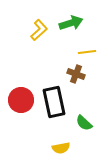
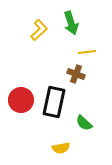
green arrow: rotated 90 degrees clockwise
black rectangle: rotated 24 degrees clockwise
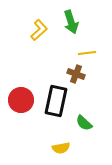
green arrow: moved 1 px up
yellow line: moved 1 px down
black rectangle: moved 2 px right, 1 px up
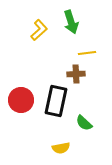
brown cross: rotated 24 degrees counterclockwise
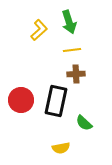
green arrow: moved 2 px left
yellow line: moved 15 px left, 3 px up
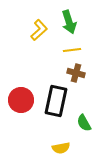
brown cross: moved 1 px up; rotated 18 degrees clockwise
green semicircle: rotated 18 degrees clockwise
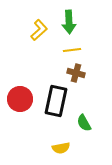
green arrow: rotated 15 degrees clockwise
red circle: moved 1 px left, 1 px up
